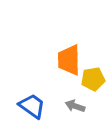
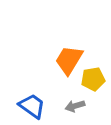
orange trapezoid: rotated 32 degrees clockwise
gray arrow: rotated 36 degrees counterclockwise
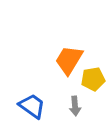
gray arrow: rotated 78 degrees counterclockwise
